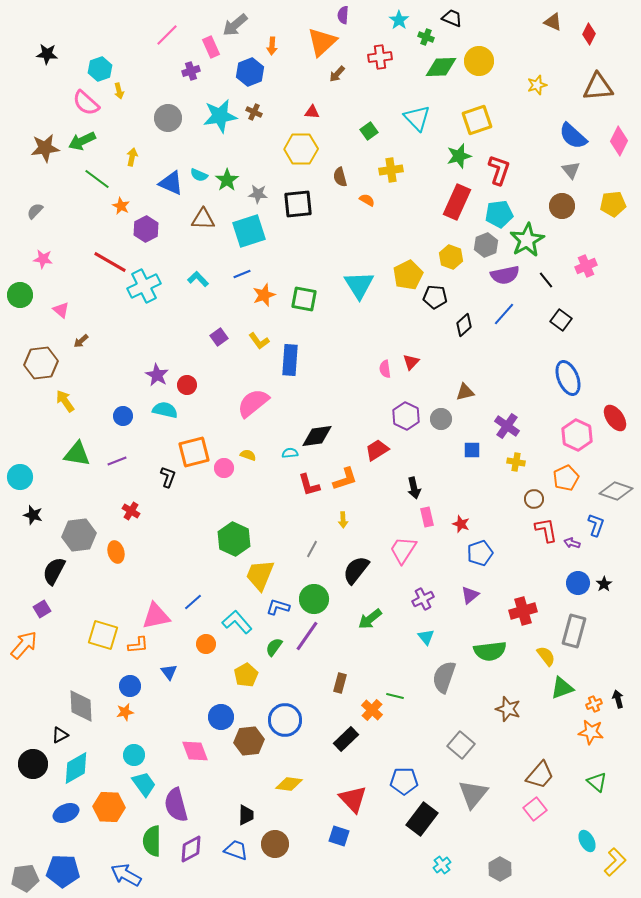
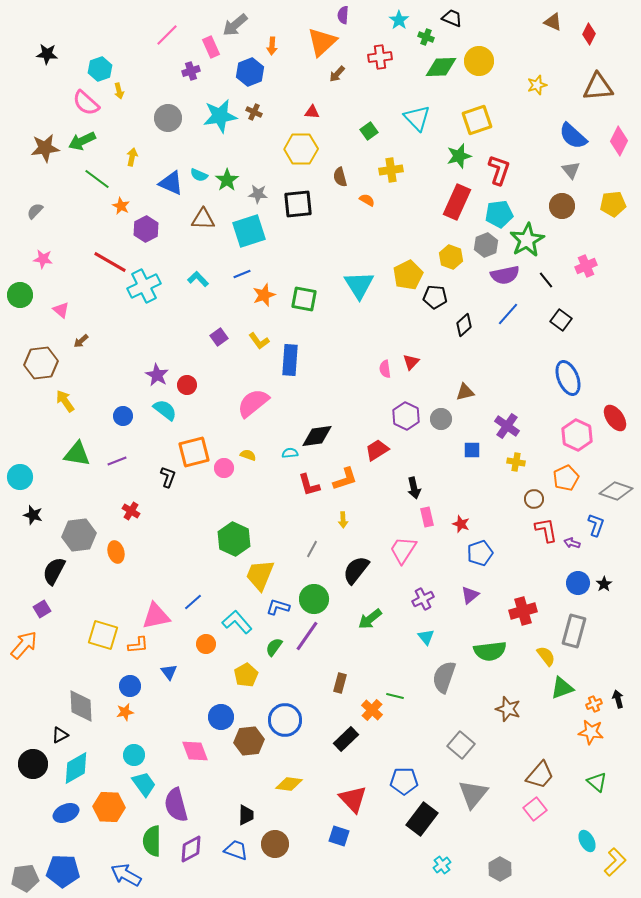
blue line at (504, 314): moved 4 px right
cyan semicircle at (165, 410): rotated 25 degrees clockwise
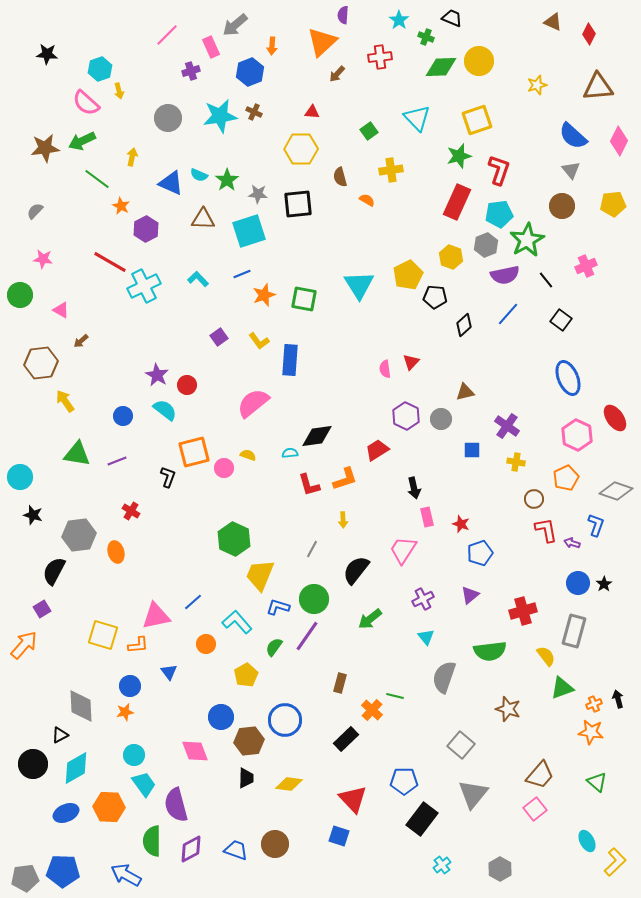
pink triangle at (61, 310): rotated 12 degrees counterclockwise
black trapezoid at (246, 815): moved 37 px up
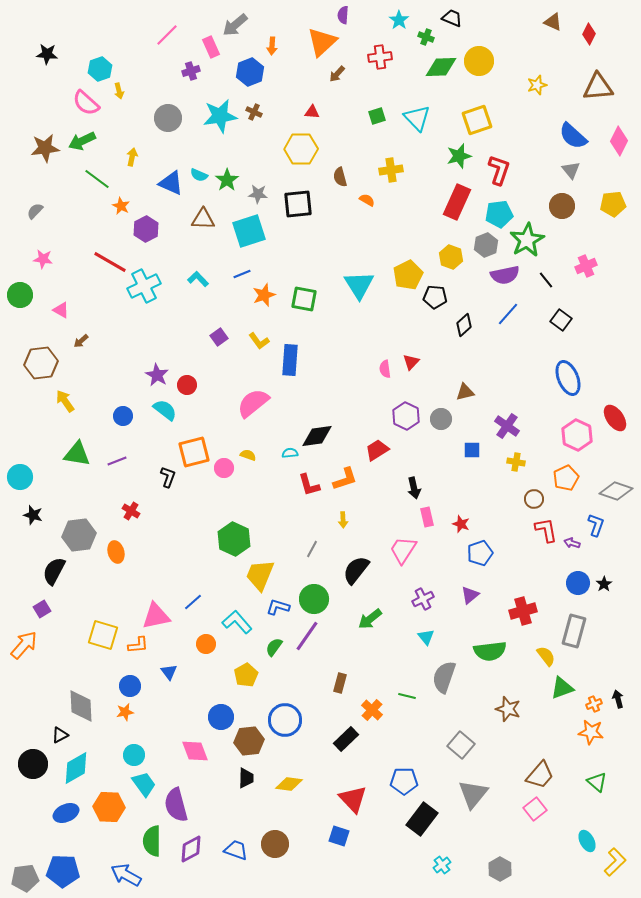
green square at (369, 131): moved 8 px right, 15 px up; rotated 18 degrees clockwise
green line at (395, 696): moved 12 px right
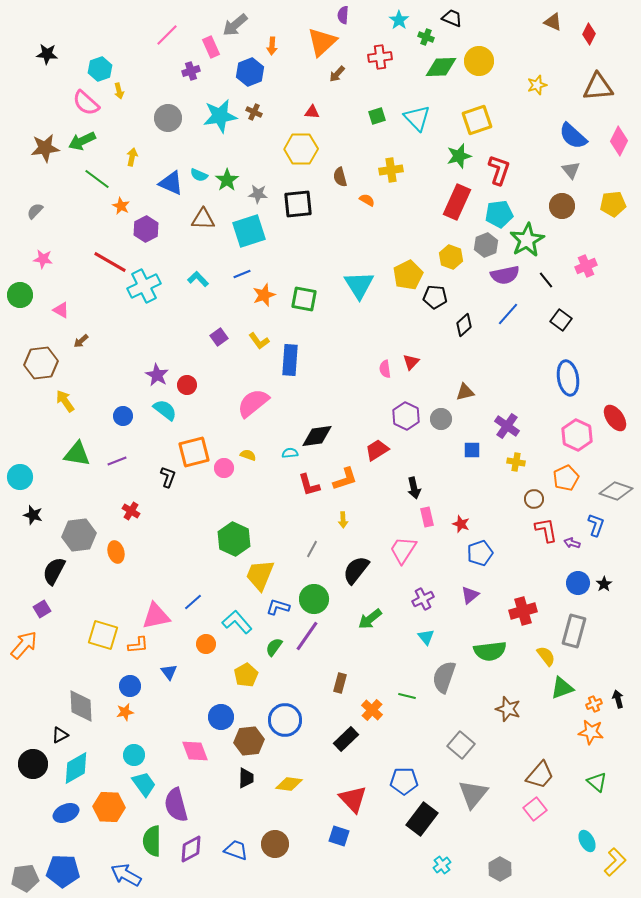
blue ellipse at (568, 378): rotated 12 degrees clockwise
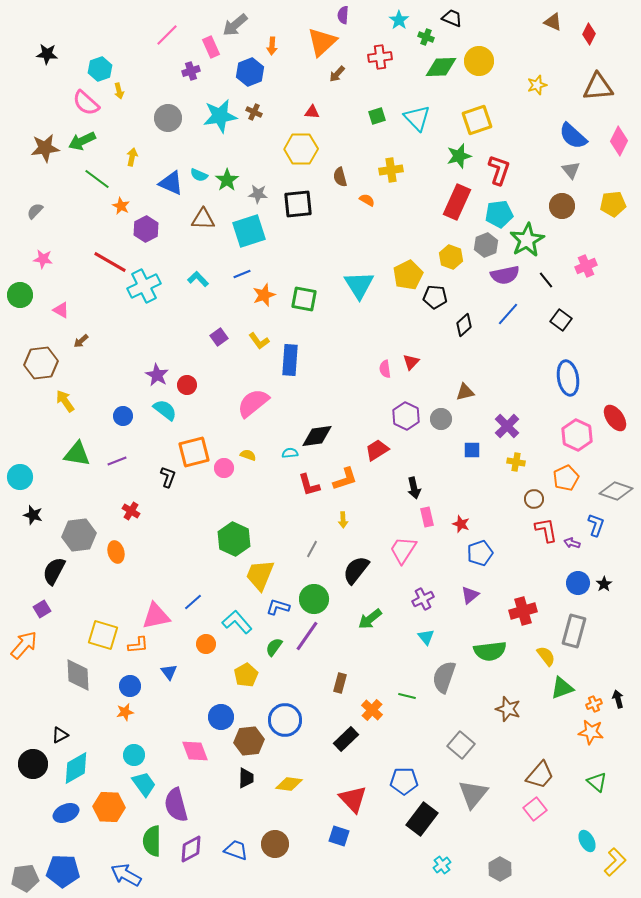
purple cross at (507, 426): rotated 10 degrees clockwise
gray diamond at (81, 706): moved 3 px left, 31 px up
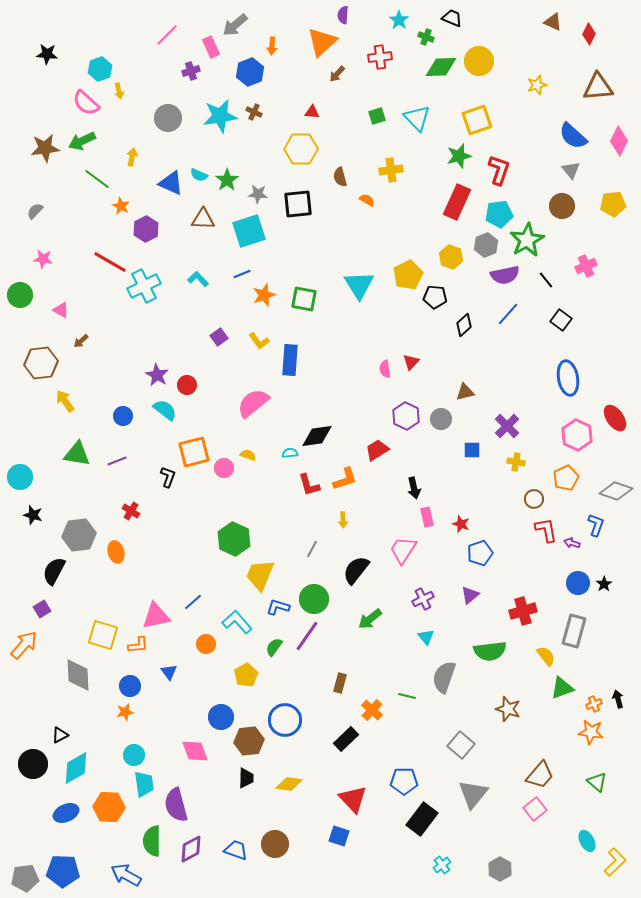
cyan trapezoid at (144, 784): rotated 28 degrees clockwise
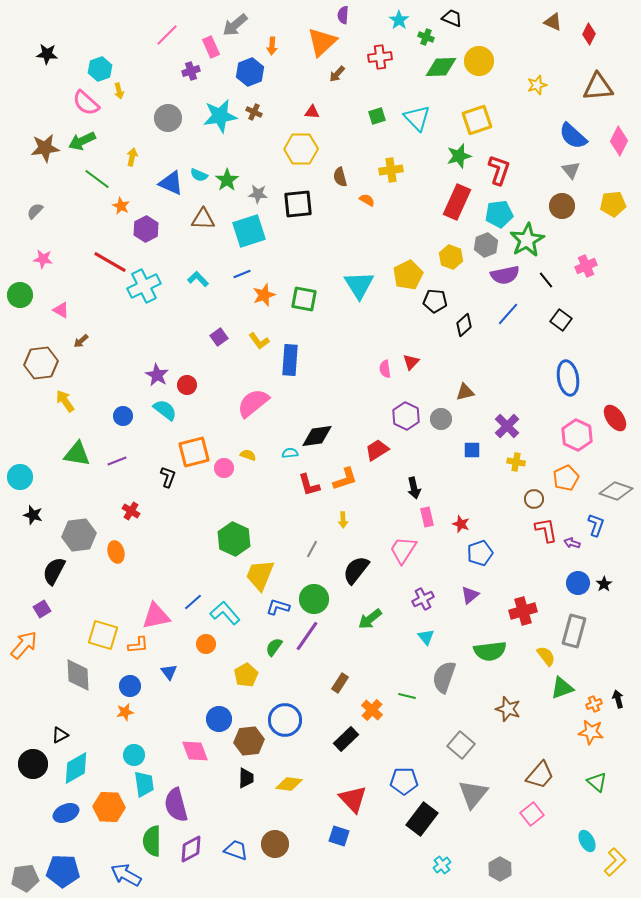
black pentagon at (435, 297): moved 4 px down
cyan L-shape at (237, 622): moved 12 px left, 9 px up
brown rectangle at (340, 683): rotated 18 degrees clockwise
blue circle at (221, 717): moved 2 px left, 2 px down
pink square at (535, 809): moved 3 px left, 5 px down
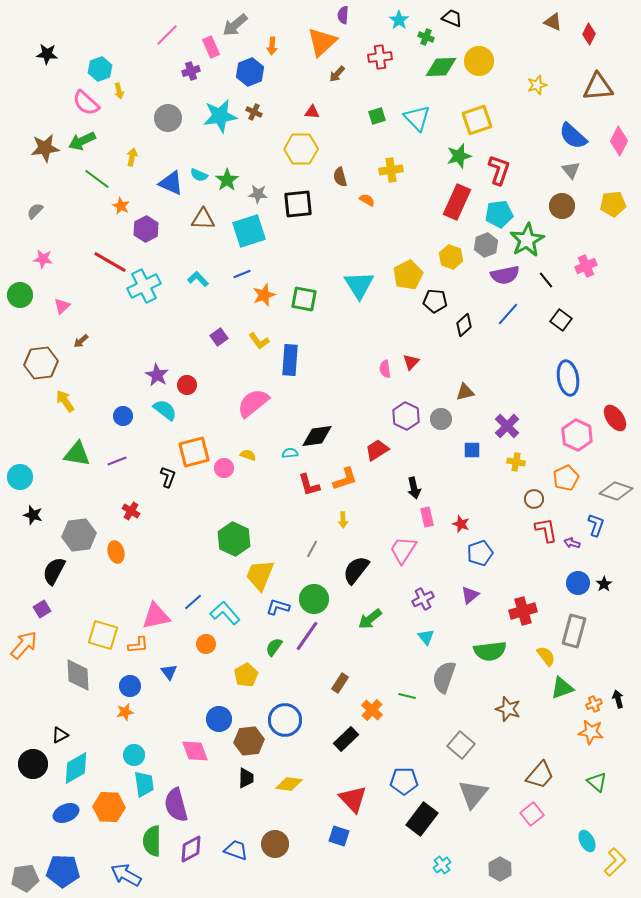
pink triangle at (61, 310): moved 1 px right, 4 px up; rotated 48 degrees clockwise
